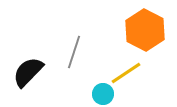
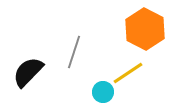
orange hexagon: moved 1 px up
yellow line: moved 2 px right
cyan circle: moved 2 px up
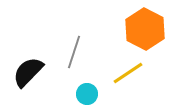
cyan circle: moved 16 px left, 2 px down
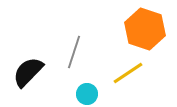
orange hexagon: rotated 9 degrees counterclockwise
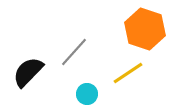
gray line: rotated 24 degrees clockwise
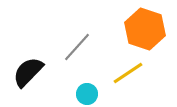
gray line: moved 3 px right, 5 px up
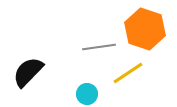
gray line: moved 22 px right; rotated 40 degrees clockwise
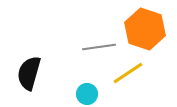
black semicircle: moved 1 px right, 1 px down; rotated 28 degrees counterclockwise
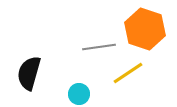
cyan circle: moved 8 px left
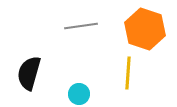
gray line: moved 18 px left, 21 px up
yellow line: rotated 52 degrees counterclockwise
